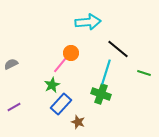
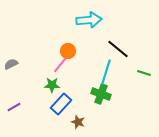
cyan arrow: moved 1 px right, 2 px up
orange circle: moved 3 px left, 2 px up
green star: rotated 28 degrees clockwise
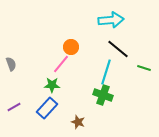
cyan arrow: moved 22 px right
orange circle: moved 3 px right, 4 px up
gray semicircle: rotated 96 degrees clockwise
green line: moved 5 px up
green cross: moved 2 px right, 1 px down
blue rectangle: moved 14 px left, 4 px down
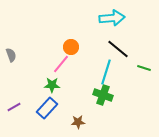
cyan arrow: moved 1 px right, 2 px up
gray semicircle: moved 9 px up
brown star: rotated 24 degrees counterclockwise
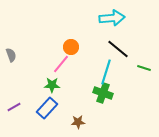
green cross: moved 2 px up
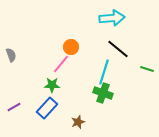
green line: moved 3 px right, 1 px down
cyan line: moved 2 px left
brown star: rotated 16 degrees counterclockwise
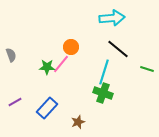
green star: moved 5 px left, 18 px up
purple line: moved 1 px right, 5 px up
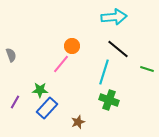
cyan arrow: moved 2 px right, 1 px up
orange circle: moved 1 px right, 1 px up
green star: moved 7 px left, 23 px down
green cross: moved 6 px right, 7 px down
purple line: rotated 32 degrees counterclockwise
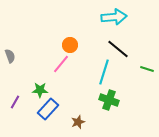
orange circle: moved 2 px left, 1 px up
gray semicircle: moved 1 px left, 1 px down
blue rectangle: moved 1 px right, 1 px down
